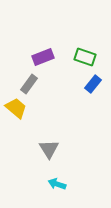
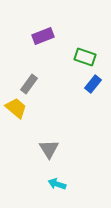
purple rectangle: moved 21 px up
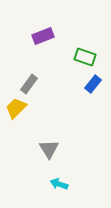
yellow trapezoid: rotated 85 degrees counterclockwise
cyan arrow: moved 2 px right
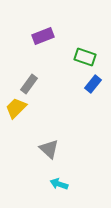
gray triangle: rotated 15 degrees counterclockwise
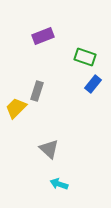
gray rectangle: moved 8 px right, 7 px down; rotated 18 degrees counterclockwise
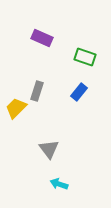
purple rectangle: moved 1 px left, 2 px down; rotated 45 degrees clockwise
blue rectangle: moved 14 px left, 8 px down
gray triangle: rotated 10 degrees clockwise
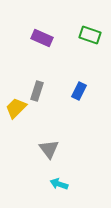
green rectangle: moved 5 px right, 22 px up
blue rectangle: moved 1 px up; rotated 12 degrees counterclockwise
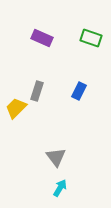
green rectangle: moved 1 px right, 3 px down
gray triangle: moved 7 px right, 8 px down
cyan arrow: moved 1 px right, 4 px down; rotated 102 degrees clockwise
